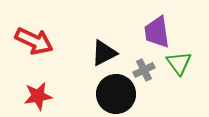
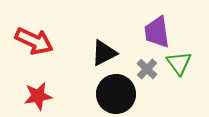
gray cross: moved 3 px right, 1 px up; rotated 20 degrees counterclockwise
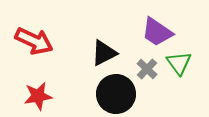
purple trapezoid: rotated 48 degrees counterclockwise
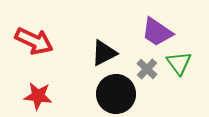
red star: rotated 16 degrees clockwise
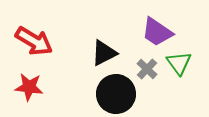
red arrow: rotated 6 degrees clockwise
red star: moved 9 px left, 9 px up
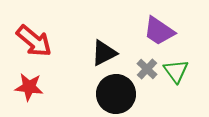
purple trapezoid: moved 2 px right, 1 px up
red arrow: rotated 9 degrees clockwise
green triangle: moved 3 px left, 8 px down
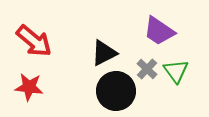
black circle: moved 3 px up
